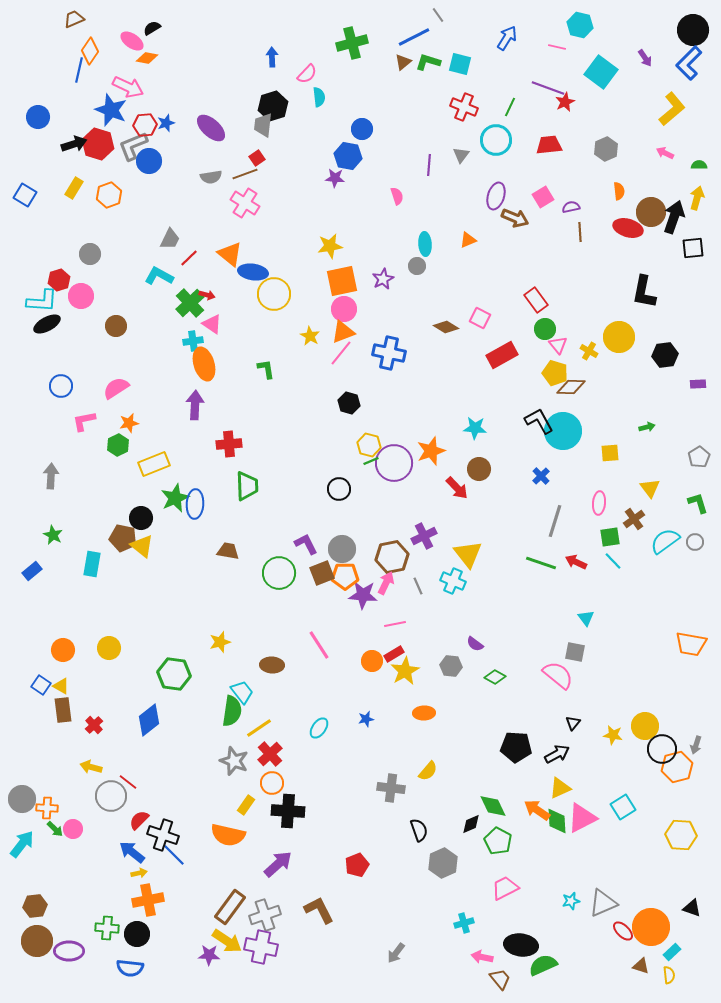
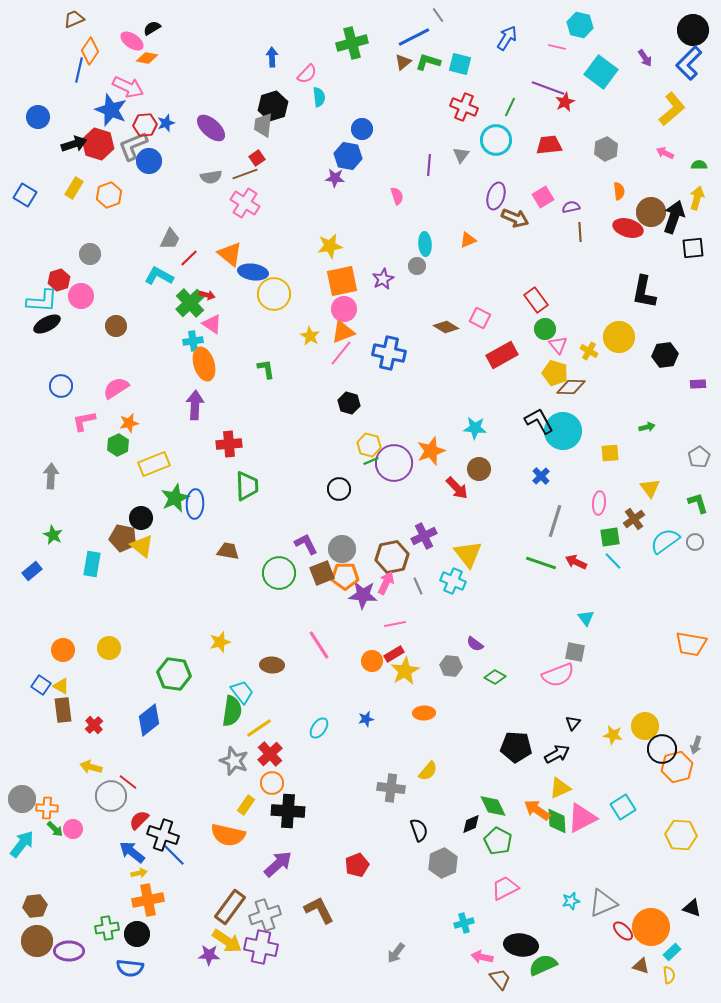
pink semicircle at (558, 675): rotated 120 degrees clockwise
green cross at (107, 928): rotated 15 degrees counterclockwise
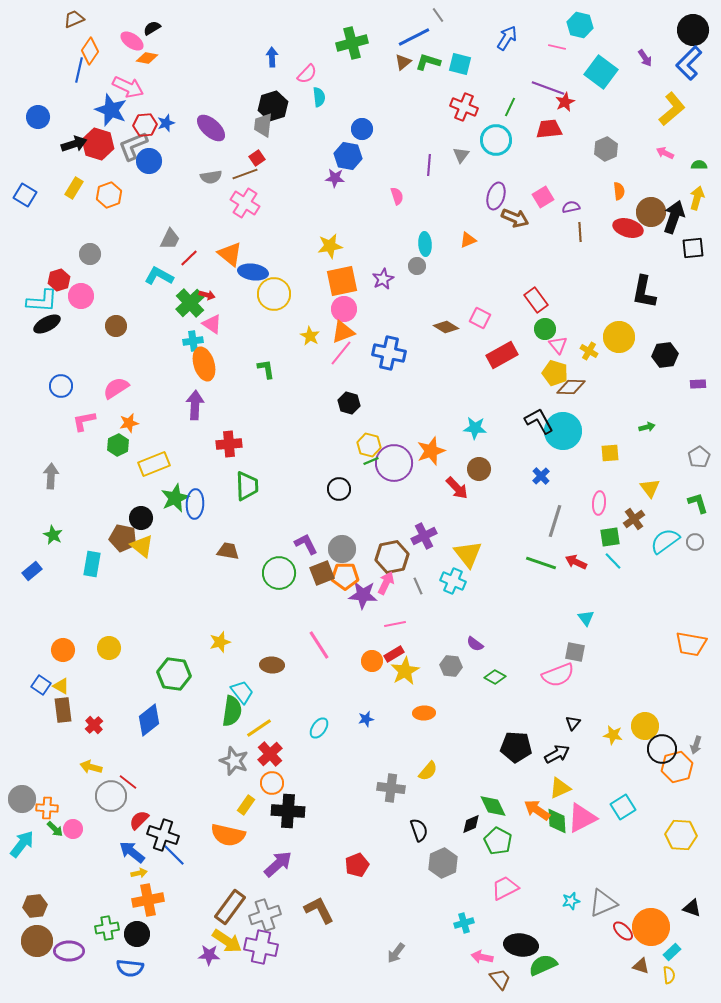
red trapezoid at (549, 145): moved 16 px up
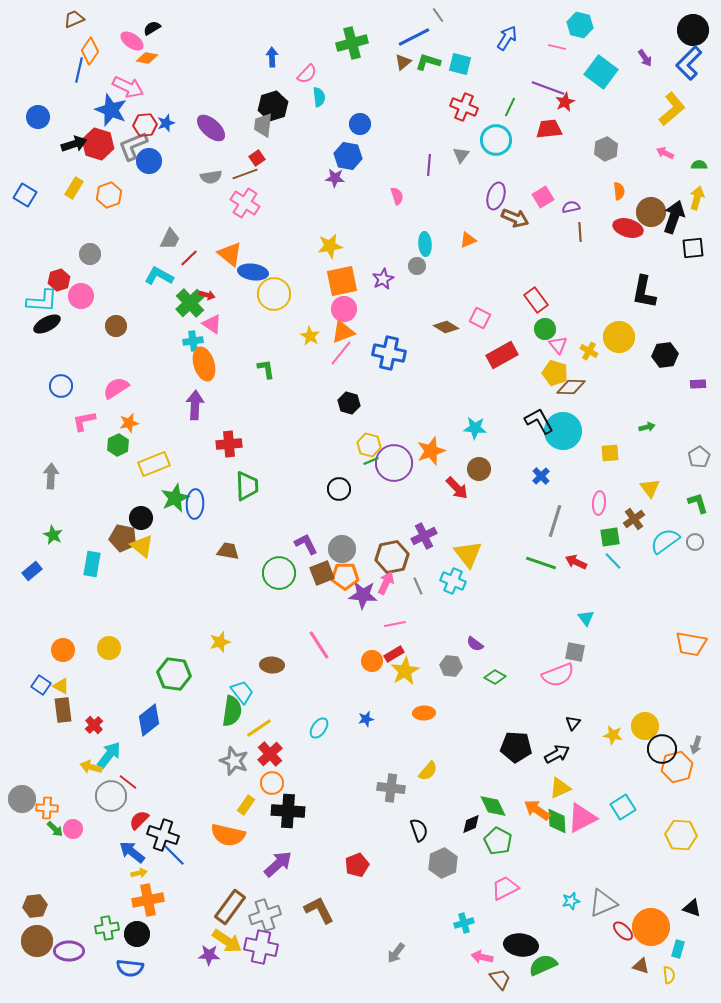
blue circle at (362, 129): moved 2 px left, 5 px up
cyan arrow at (22, 844): moved 87 px right, 89 px up
cyan rectangle at (672, 952): moved 6 px right, 3 px up; rotated 30 degrees counterclockwise
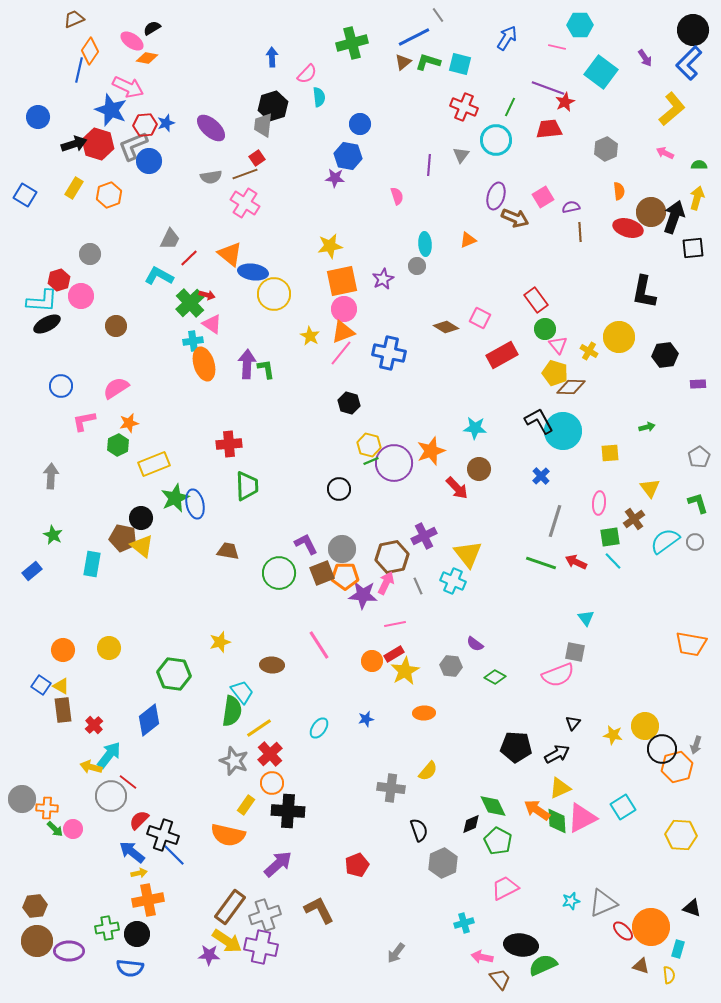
cyan hexagon at (580, 25): rotated 15 degrees counterclockwise
purple arrow at (195, 405): moved 52 px right, 41 px up
blue ellipse at (195, 504): rotated 16 degrees counterclockwise
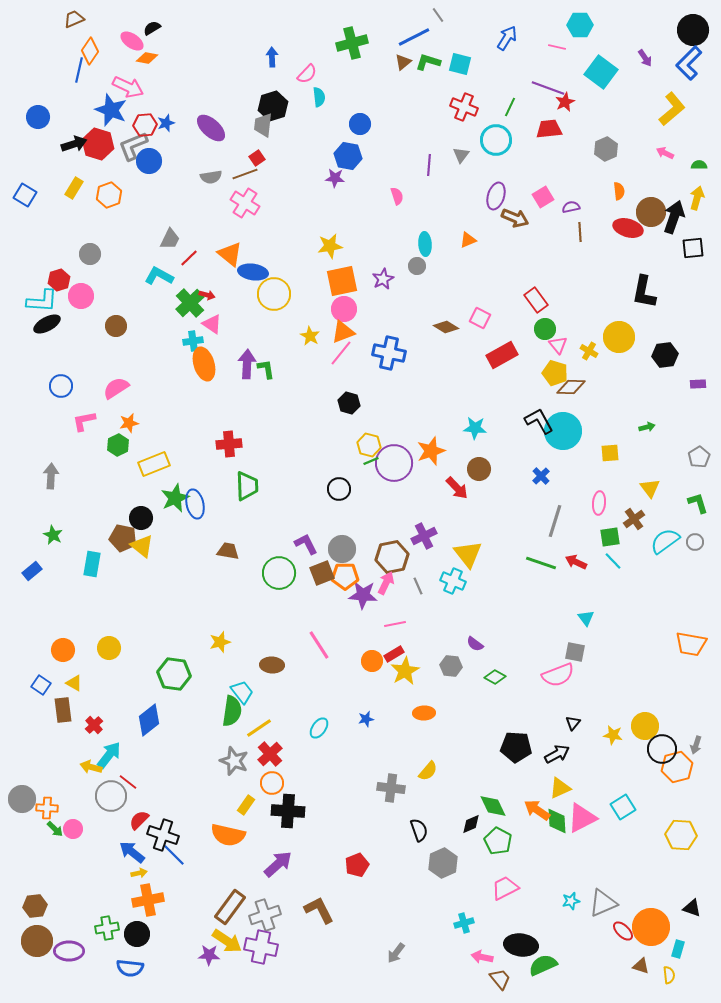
yellow triangle at (61, 686): moved 13 px right, 3 px up
